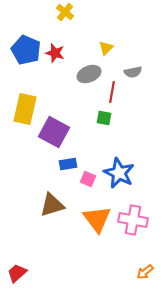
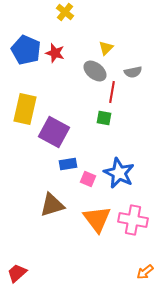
gray ellipse: moved 6 px right, 3 px up; rotated 60 degrees clockwise
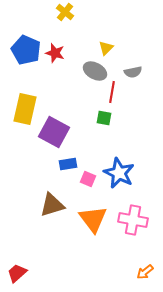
gray ellipse: rotated 10 degrees counterclockwise
orange triangle: moved 4 px left
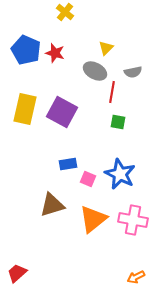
green square: moved 14 px right, 4 px down
purple square: moved 8 px right, 20 px up
blue star: moved 1 px right, 1 px down
orange triangle: rotated 28 degrees clockwise
orange arrow: moved 9 px left, 5 px down; rotated 12 degrees clockwise
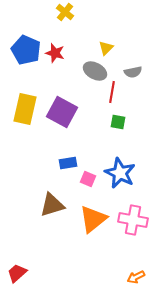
blue rectangle: moved 1 px up
blue star: moved 1 px up
